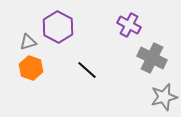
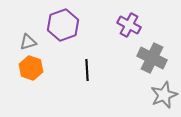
purple hexagon: moved 5 px right, 2 px up; rotated 12 degrees clockwise
black line: rotated 45 degrees clockwise
gray star: moved 2 px up; rotated 8 degrees counterclockwise
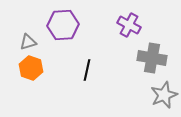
purple hexagon: rotated 16 degrees clockwise
gray cross: rotated 16 degrees counterclockwise
black line: rotated 15 degrees clockwise
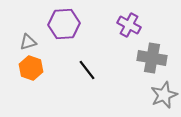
purple hexagon: moved 1 px right, 1 px up
black line: rotated 50 degrees counterclockwise
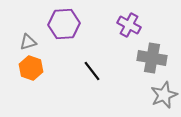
black line: moved 5 px right, 1 px down
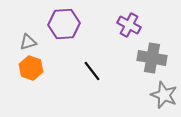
gray star: rotated 28 degrees counterclockwise
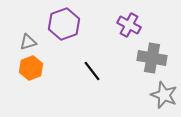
purple hexagon: rotated 16 degrees counterclockwise
orange hexagon: rotated 20 degrees clockwise
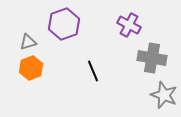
black line: moved 1 px right; rotated 15 degrees clockwise
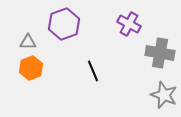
purple cross: moved 1 px up
gray triangle: rotated 18 degrees clockwise
gray cross: moved 8 px right, 5 px up
